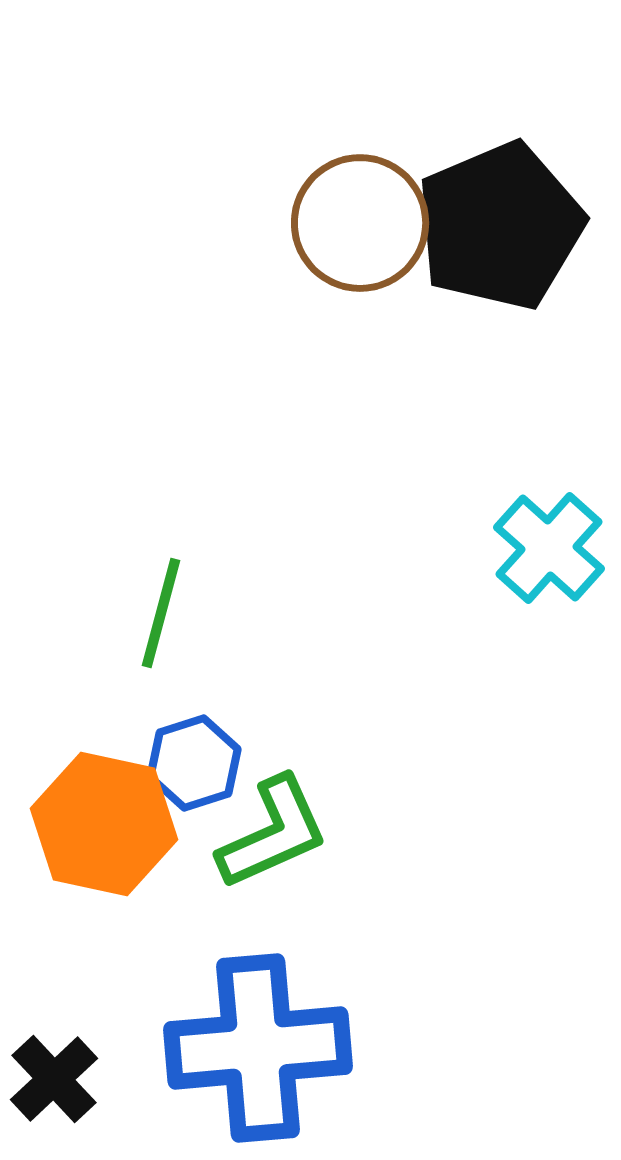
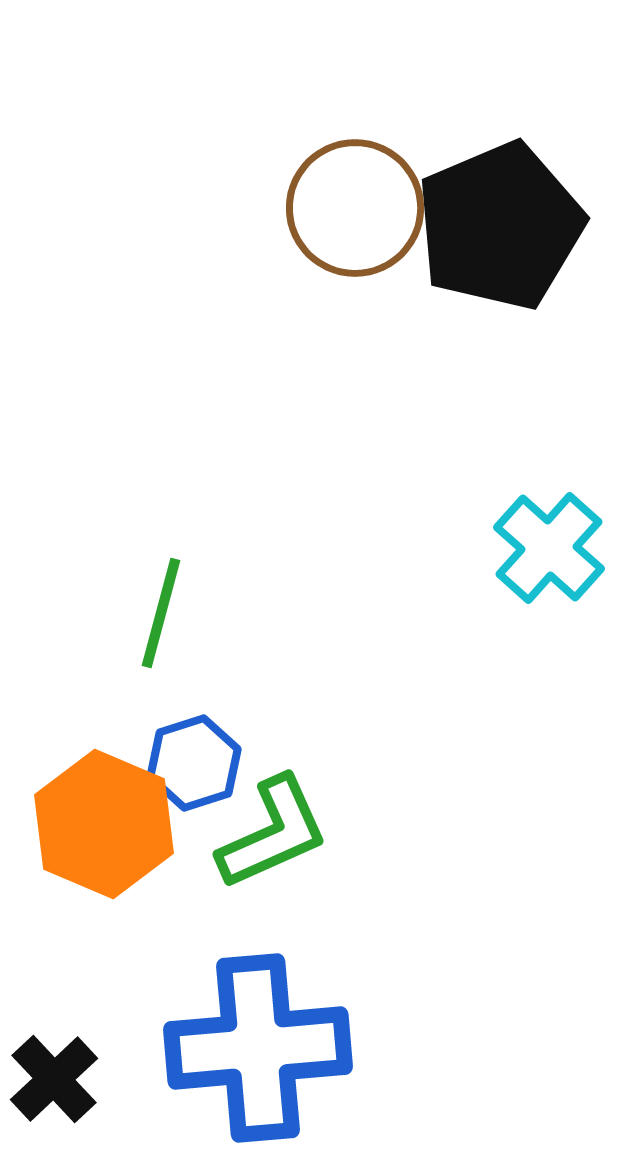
brown circle: moved 5 px left, 15 px up
orange hexagon: rotated 11 degrees clockwise
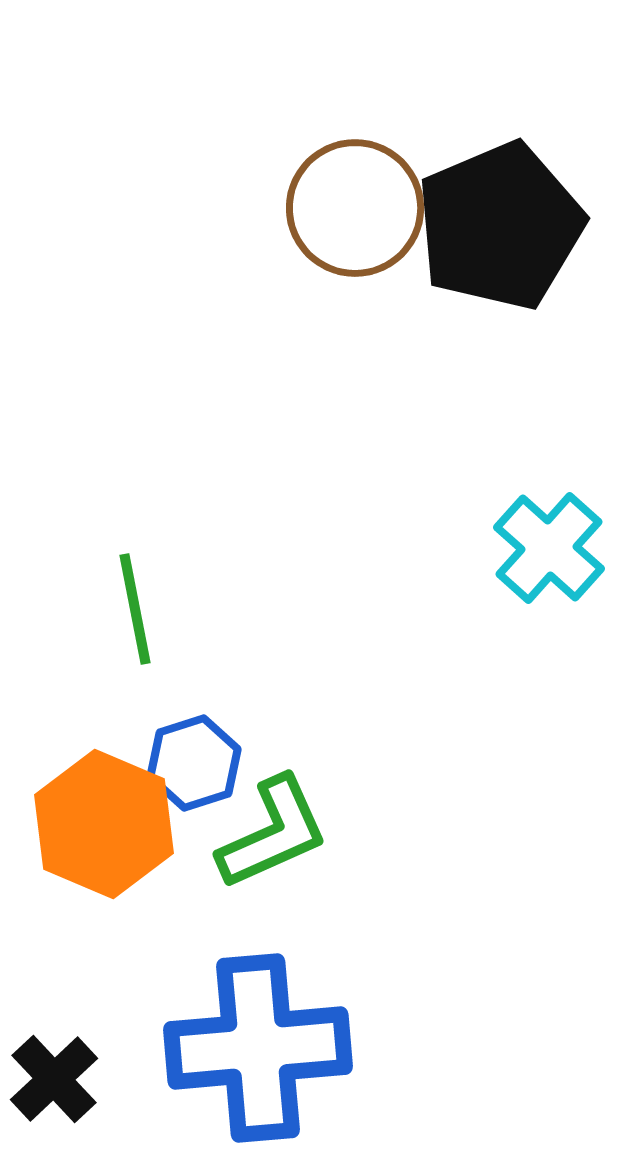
green line: moved 26 px left, 4 px up; rotated 26 degrees counterclockwise
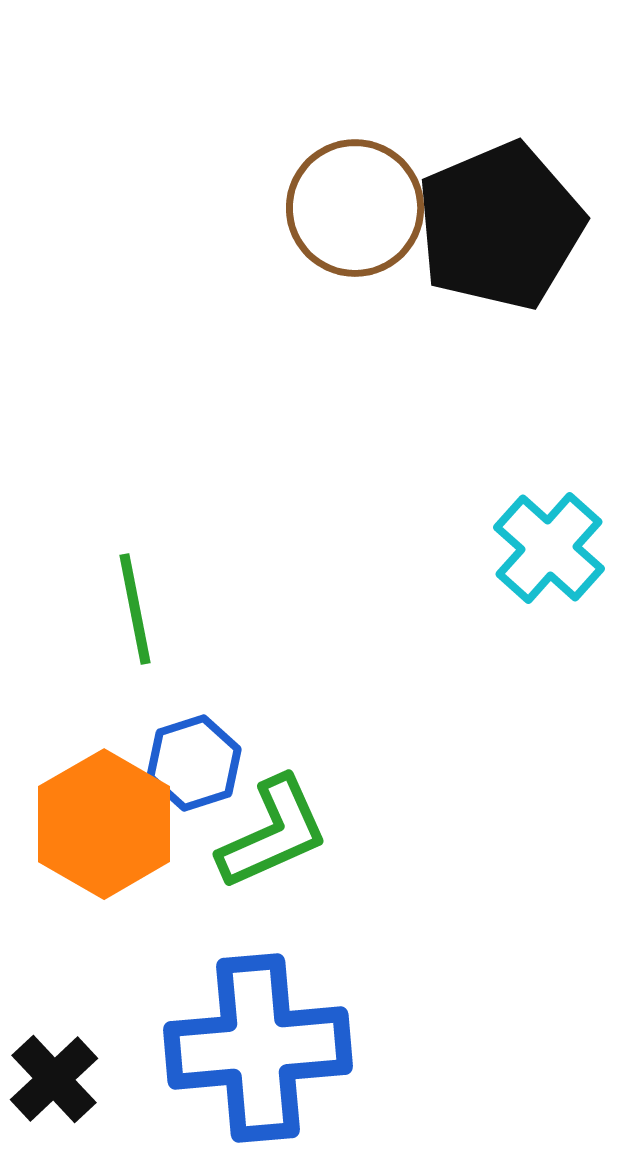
orange hexagon: rotated 7 degrees clockwise
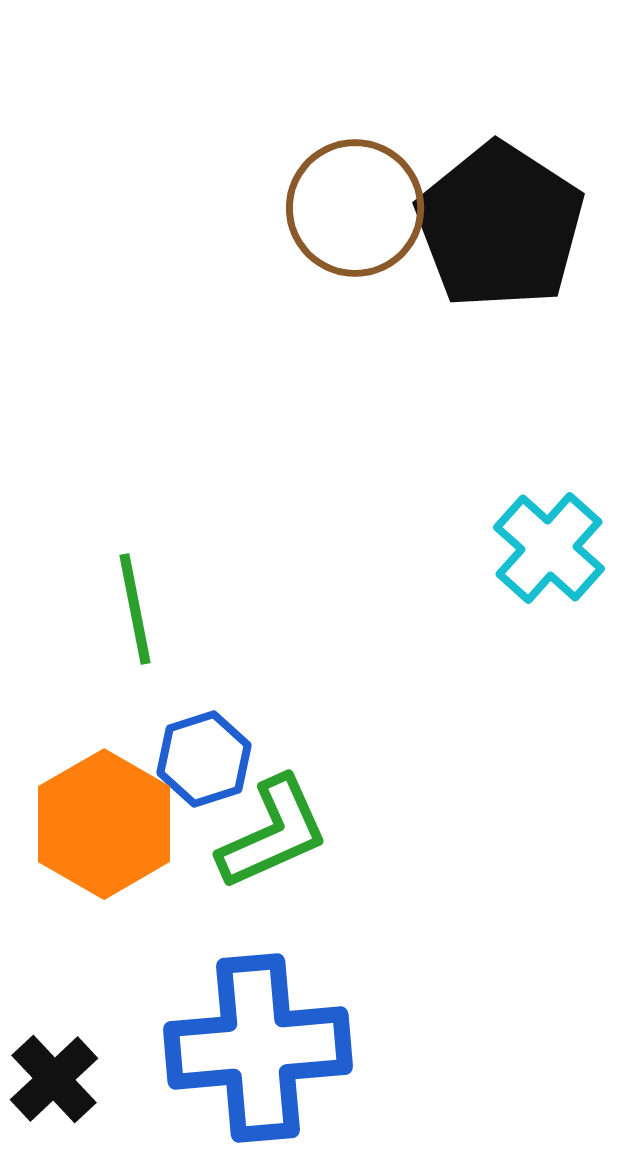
black pentagon: rotated 16 degrees counterclockwise
blue hexagon: moved 10 px right, 4 px up
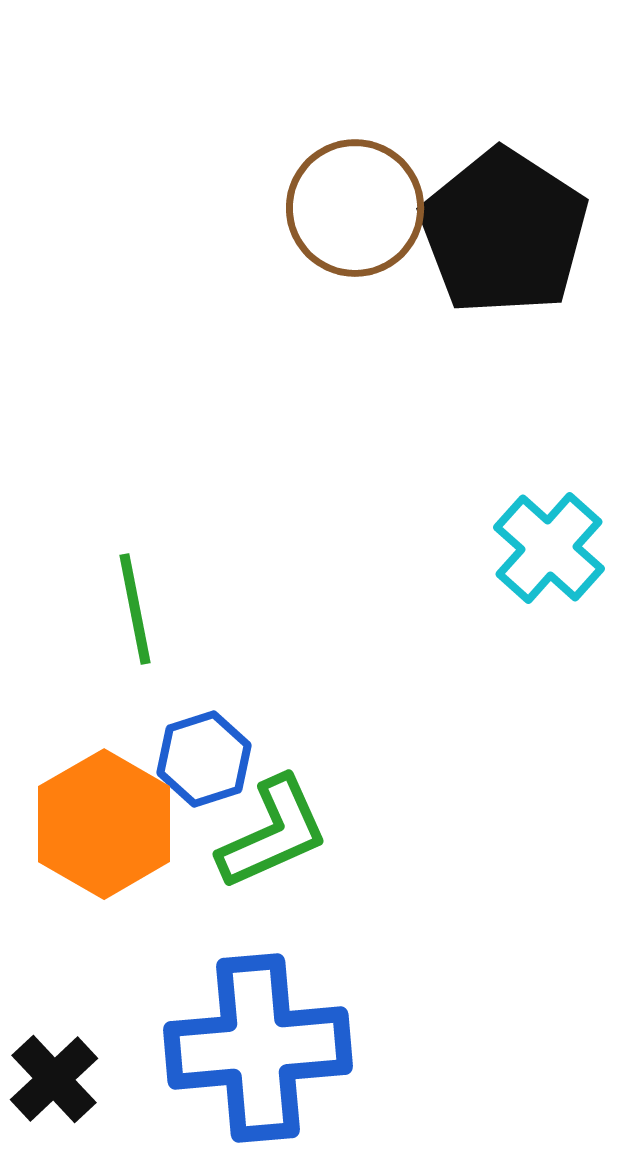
black pentagon: moved 4 px right, 6 px down
